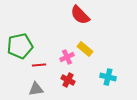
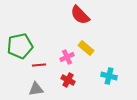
yellow rectangle: moved 1 px right, 1 px up
cyan cross: moved 1 px right, 1 px up
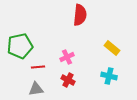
red semicircle: rotated 130 degrees counterclockwise
yellow rectangle: moved 26 px right
red line: moved 1 px left, 2 px down
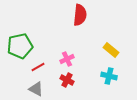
yellow rectangle: moved 1 px left, 2 px down
pink cross: moved 2 px down
red line: rotated 24 degrees counterclockwise
red cross: moved 1 px left
gray triangle: rotated 35 degrees clockwise
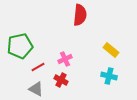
pink cross: moved 2 px left
red cross: moved 6 px left
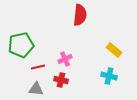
green pentagon: moved 1 px right, 1 px up
yellow rectangle: moved 3 px right
red line: rotated 16 degrees clockwise
red cross: rotated 16 degrees counterclockwise
gray triangle: rotated 21 degrees counterclockwise
